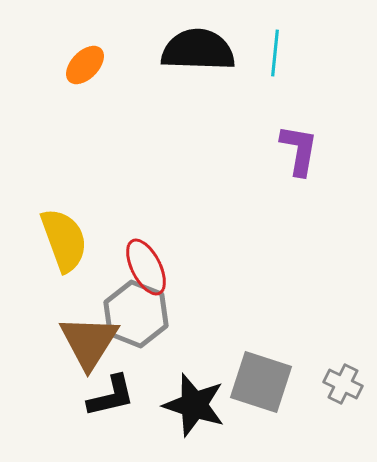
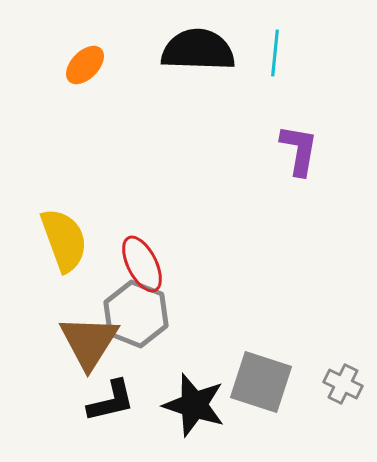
red ellipse: moved 4 px left, 3 px up
black L-shape: moved 5 px down
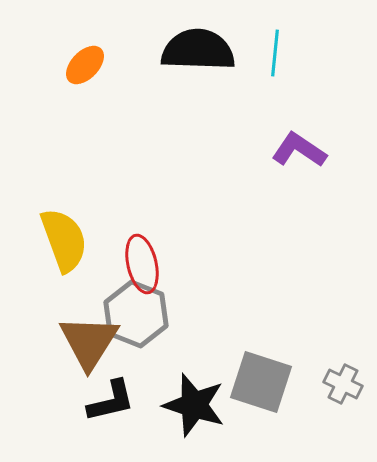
purple L-shape: rotated 66 degrees counterclockwise
red ellipse: rotated 14 degrees clockwise
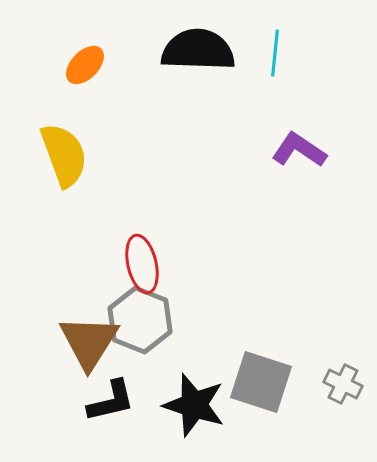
yellow semicircle: moved 85 px up
gray hexagon: moved 4 px right, 6 px down
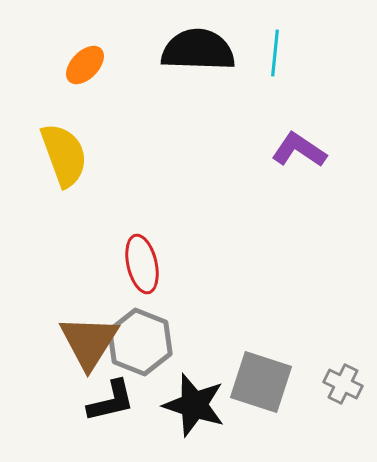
gray hexagon: moved 22 px down
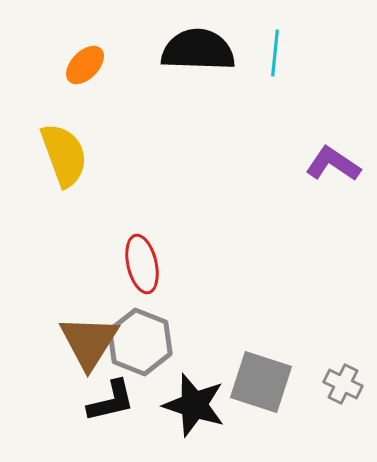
purple L-shape: moved 34 px right, 14 px down
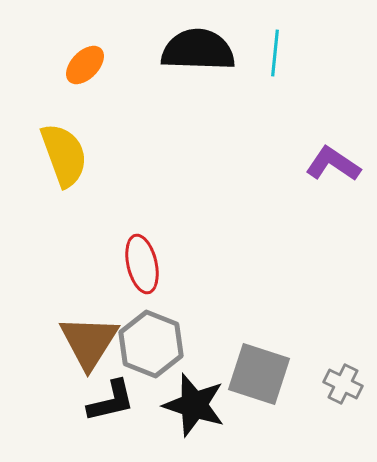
gray hexagon: moved 11 px right, 2 px down
gray square: moved 2 px left, 8 px up
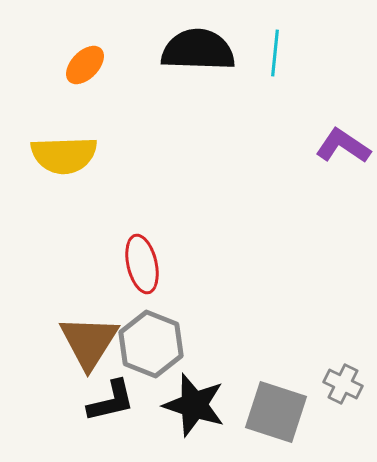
yellow semicircle: rotated 108 degrees clockwise
purple L-shape: moved 10 px right, 18 px up
gray square: moved 17 px right, 38 px down
